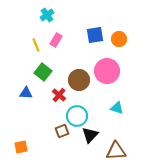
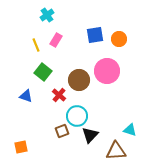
blue triangle: moved 3 px down; rotated 16 degrees clockwise
cyan triangle: moved 13 px right, 22 px down
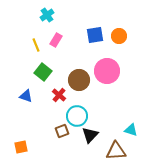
orange circle: moved 3 px up
cyan triangle: moved 1 px right
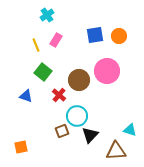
cyan triangle: moved 1 px left
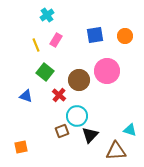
orange circle: moved 6 px right
green square: moved 2 px right
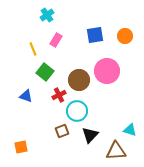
yellow line: moved 3 px left, 4 px down
red cross: rotated 24 degrees clockwise
cyan circle: moved 5 px up
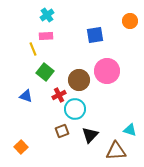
orange circle: moved 5 px right, 15 px up
pink rectangle: moved 10 px left, 4 px up; rotated 56 degrees clockwise
cyan circle: moved 2 px left, 2 px up
orange square: rotated 32 degrees counterclockwise
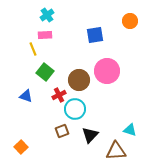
pink rectangle: moved 1 px left, 1 px up
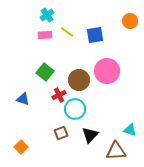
yellow line: moved 34 px right, 17 px up; rotated 32 degrees counterclockwise
blue triangle: moved 3 px left, 3 px down
brown square: moved 1 px left, 2 px down
